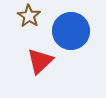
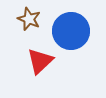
brown star: moved 3 px down; rotated 10 degrees counterclockwise
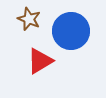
red triangle: rotated 12 degrees clockwise
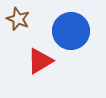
brown star: moved 11 px left
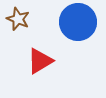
blue circle: moved 7 px right, 9 px up
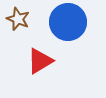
blue circle: moved 10 px left
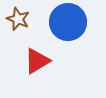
red triangle: moved 3 px left
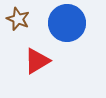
blue circle: moved 1 px left, 1 px down
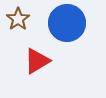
brown star: rotated 15 degrees clockwise
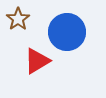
blue circle: moved 9 px down
